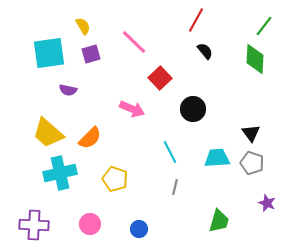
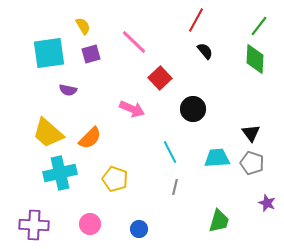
green line: moved 5 px left
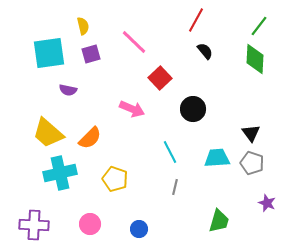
yellow semicircle: rotated 18 degrees clockwise
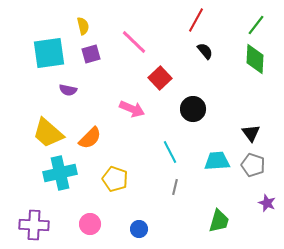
green line: moved 3 px left, 1 px up
cyan trapezoid: moved 3 px down
gray pentagon: moved 1 px right, 2 px down
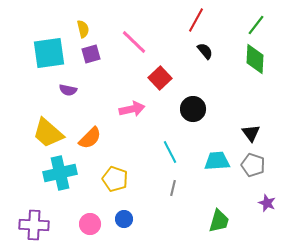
yellow semicircle: moved 3 px down
pink arrow: rotated 35 degrees counterclockwise
gray line: moved 2 px left, 1 px down
blue circle: moved 15 px left, 10 px up
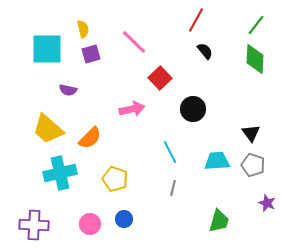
cyan square: moved 2 px left, 4 px up; rotated 8 degrees clockwise
yellow trapezoid: moved 4 px up
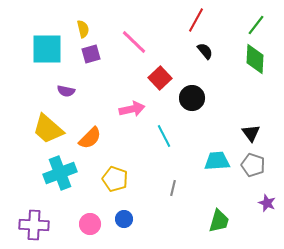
purple semicircle: moved 2 px left, 1 px down
black circle: moved 1 px left, 11 px up
cyan line: moved 6 px left, 16 px up
cyan cross: rotated 8 degrees counterclockwise
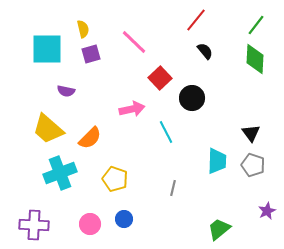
red line: rotated 10 degrees clockwise
cyan line: moved 2 px right, 4 px up
cyan trapezoid: rotated 96 degrees clockwise
purple star: moved 8 px down; rotated 24 degrees clockwise
green trapezoid: moved 8 px down; rotated 145 degrees counterclockwise
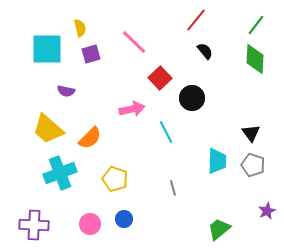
yellow semicircle: moved 3 px left, 1 px up
gray line: rotated 28 degrees counterclockwise
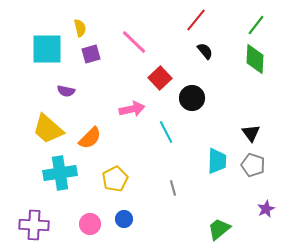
cyan cross: rotated 12 degrees clockwise
yellow pentagon: rotated 25 degrees clockwise
purple star: moved 1 px left, 2 px up
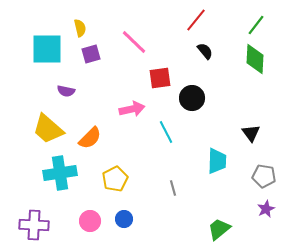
red square: rotated 35 degrees clockwise
gray pentagon: moved 11 px right, 11 px down; rotated 10 degrees counterclockwise
pink circle: moved 3 px up
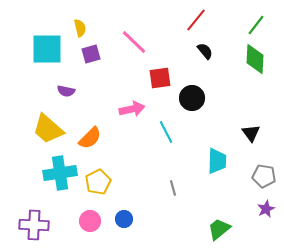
yellow pentagon: moved 17 px left, 3 px down
